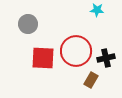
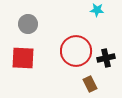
red square: moved 20 px left
brown rectangle: moved 1 px left, 4 px down; rotated 56 degrees counterclockwise
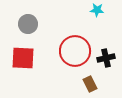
red circle: moved 1 px left
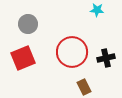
red circle: moved 3 px left, 1 px down
red square: rotated 25 degrees counterclockwise
brown rectangle: moved 6 px left, 3 px down
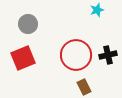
cyan star: rotated 24 degrees counterclockwise
red circle: moved 4 px right, 3 px down
black cross: moved 2 px right, 3 px up
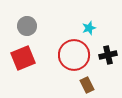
cyan star: moved 8 px left, 18 px down
gray circle: moved 1 px left, 2 px down
red circle: moved 2 px left
brown rectangle: moved 3 px right, 2 px up
